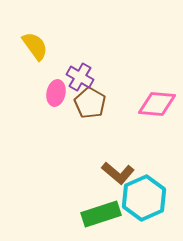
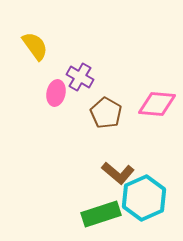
brown pentagon: moved 16 px right, 10 px down
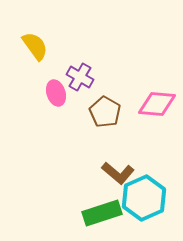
pink ellipse: rotated 30 degrees counterclockwise
brown pentagon: moved 1 px left, 1 px up
green rectangle: moved 1 px right, 1 px up
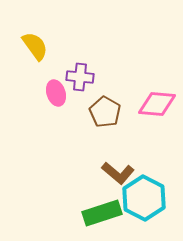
purple cross: rotated 24 degrees counterclockwise
cyan hexagon: rotated 9 degrees counterclockwise
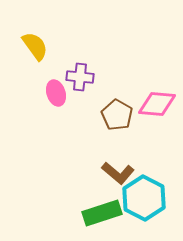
brown pentagon: moved 12 px right, 3 px down
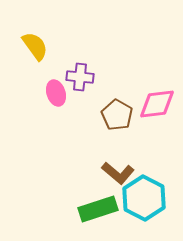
pink diamond: rotated 12 degrees counterclockwise
green rectangle: moved 4 px left, 4 px up
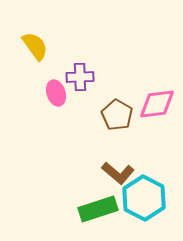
purple cross: rotated 8 degrees counterclockwise
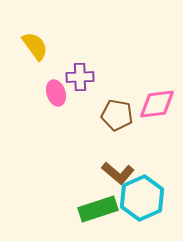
brown pentagon: rotated 20 degrees counterclockwise
cyan hexagon: moved 2 px left; rotated 9 degrees clockwise
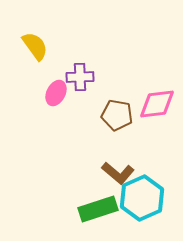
pink ellipse: rotated 45 degrees clockwise
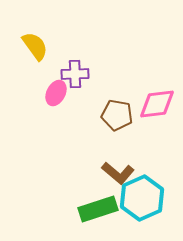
purple cross: moved 5 px left, 3 px up
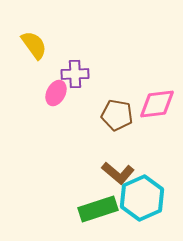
yellow semicircle: moved 1 px left, 1 px up
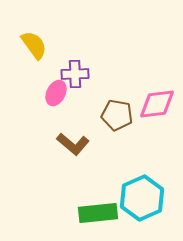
brown L-shape: moved 45 px left, 29 px up
green rectangle: moved 4 px down; rotated 12 degrees clockwise
